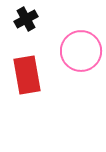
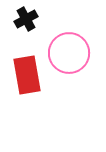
pink circle: moved 12 px left, 2 px down
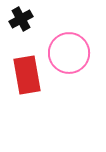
black cross: moved 5 px left
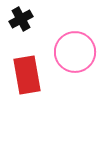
pink circle: moved 6 px right, 1 px up
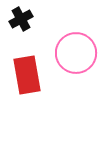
pink circle: moved 1 px right, 1 px down
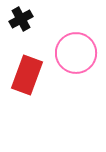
red rectangle: rotated 30 degrees clockwise
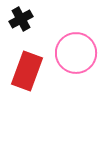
red rectangle: moved 4 px up
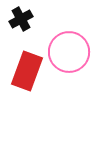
pink circle: moved 7 px left, 1 px up
